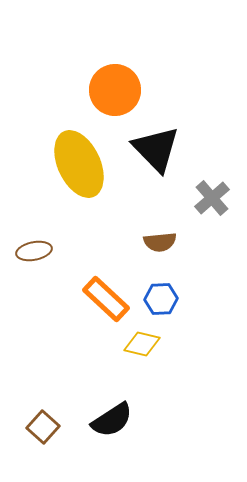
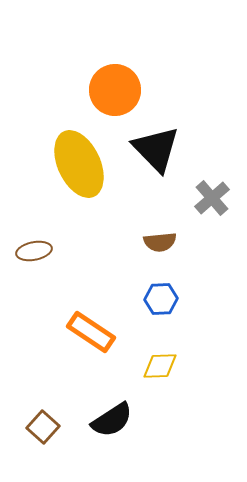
orange rectangle: moved 15 px left, 33 px down; rotated 9 degrees counterclockwise
yellow diamond: moved 18 px right, 22 px down; rotated 15 degrees counterclockwise
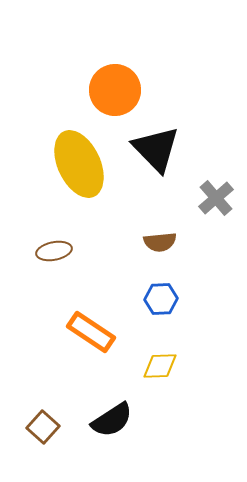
gray cross: moved 4 px right
brown ellipse: moved 20 px right
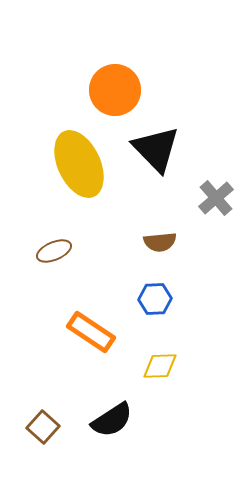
brown ellipse: rotated 12 degrees counterclockwise
blue hexagon: moved 6 px left
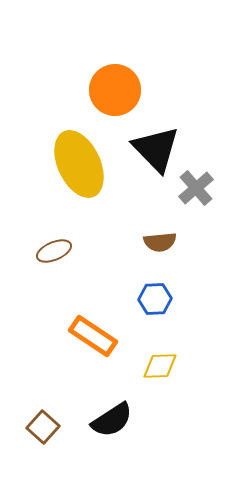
gray cross: moved 20 px left, 10 px up
orange rectangle: moved 2 px right, 4 px down
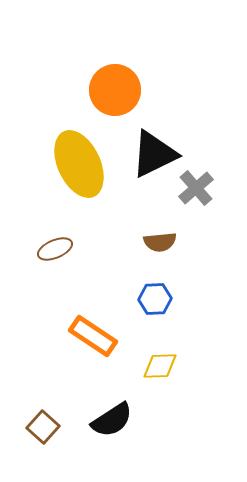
black triangle: moved 2 px left, 5 px down; rotated 48 degrees clockwise
brown ellipse: moved 1 px right, 2 px up
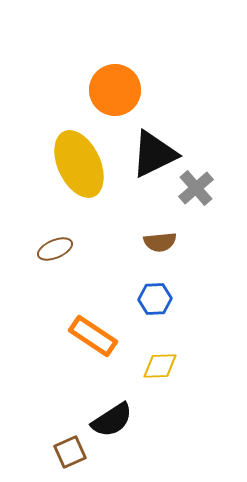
brown square: moved 27 px right, 25 px down; rotated 24 degrees clockwise
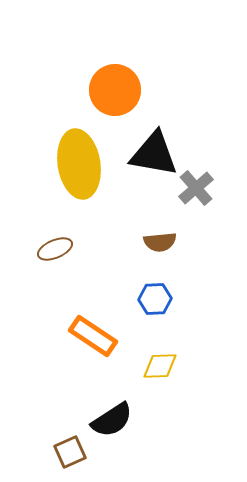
black triangle: rotated 36 degrees clockwise
yellow ellipse: rotated 16 degrees clockwise
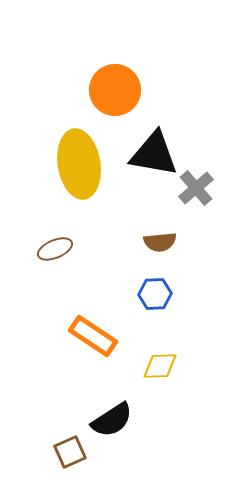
blue hexagon: moved 5 px up
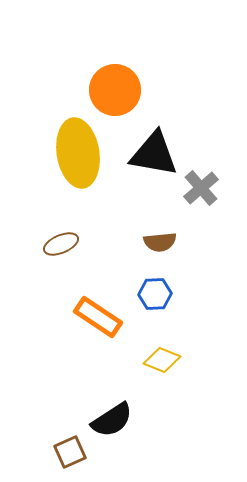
yellow ellipse: moved 1 px left, 11 px up
gray cross: moved 5 px right
brown ellipse: moved 6 px right, 5 px up
orange rectangle: moved 5 px right, 19 px up
yellow diamond: moved 2 px right, 6 px up; rotated 24 degrees clockwise
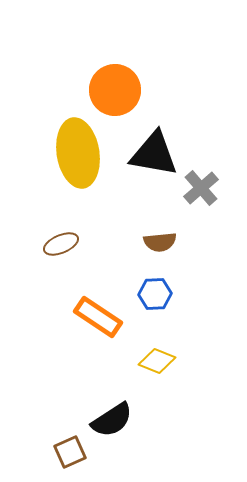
yellow diamond: moved 5 px left, 1 px down
